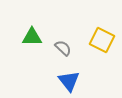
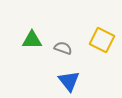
green triangle: moved 3 px down
gray semicircle: rotated 24 degrees counterclockwise
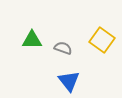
yellow square: rotated 10 degrees clockwise
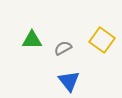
gray semicircle: rotated 48 degrees counterclockwise
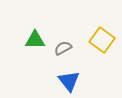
green triangle: moved 3 px right
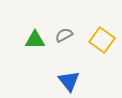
gray semicircle: moved 1 px right, 13 px up
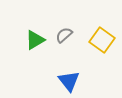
gray semicircle: rotated 12 degrees counterclockwise
green triangle: rotated 30 degrees counterclockwise
